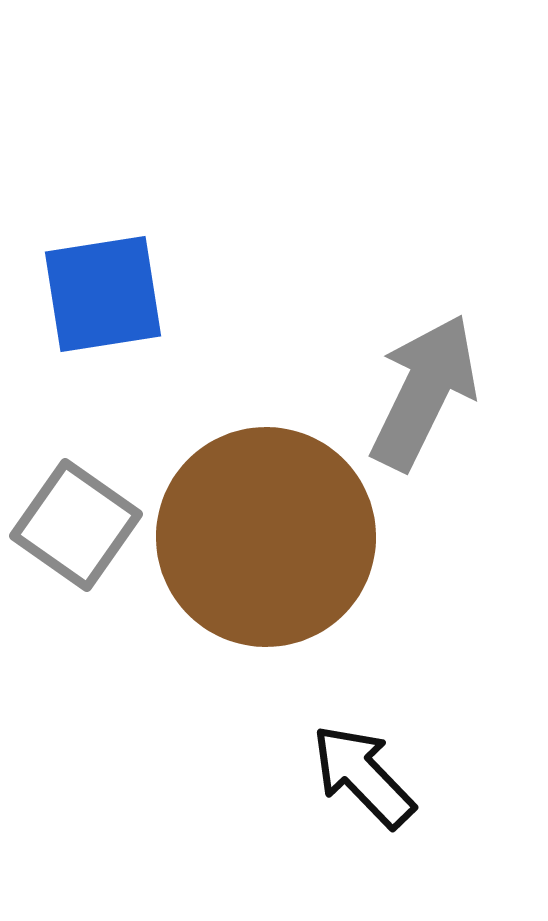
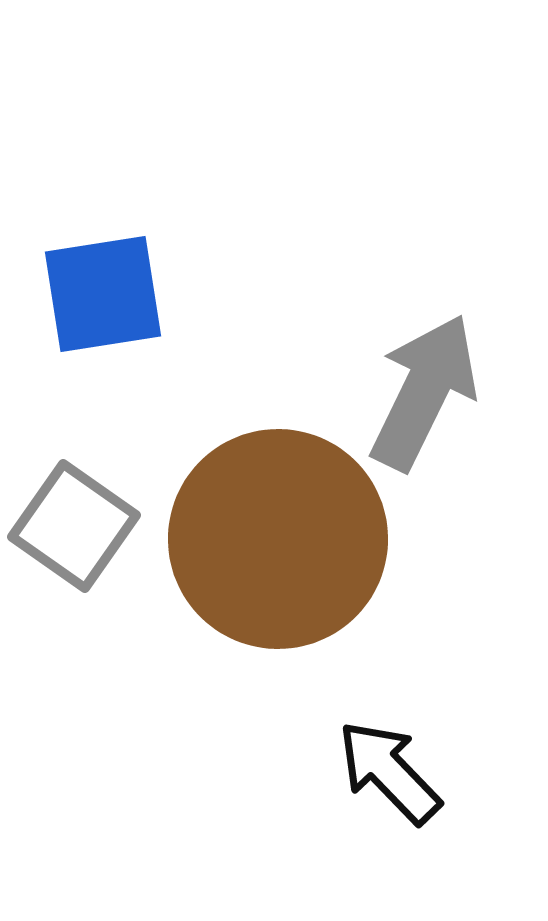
gray square: moved 2 px left, 1 px down
brown circle: moved 12 px right, 2 px down
black arrow: moved 26 px right, 4 px up
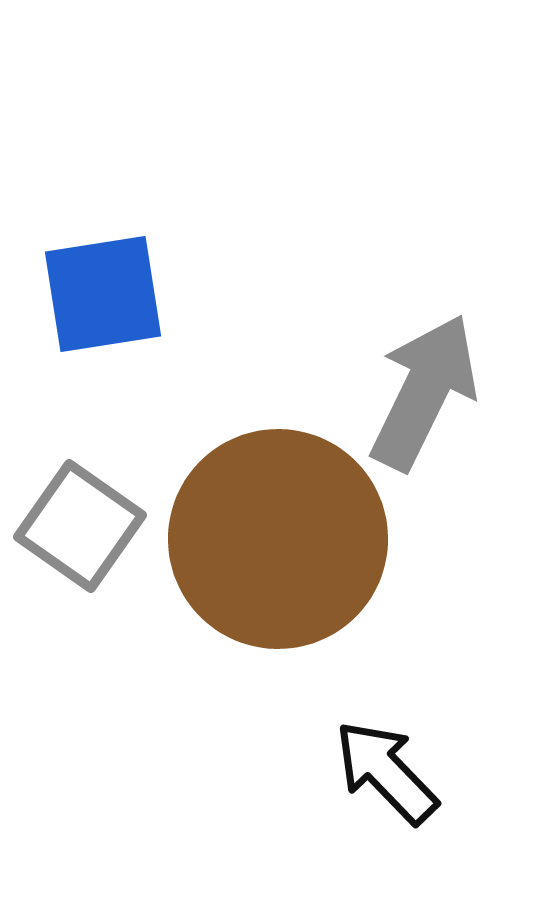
gray square: moved 6 px right
black arrow: moved 3 px left
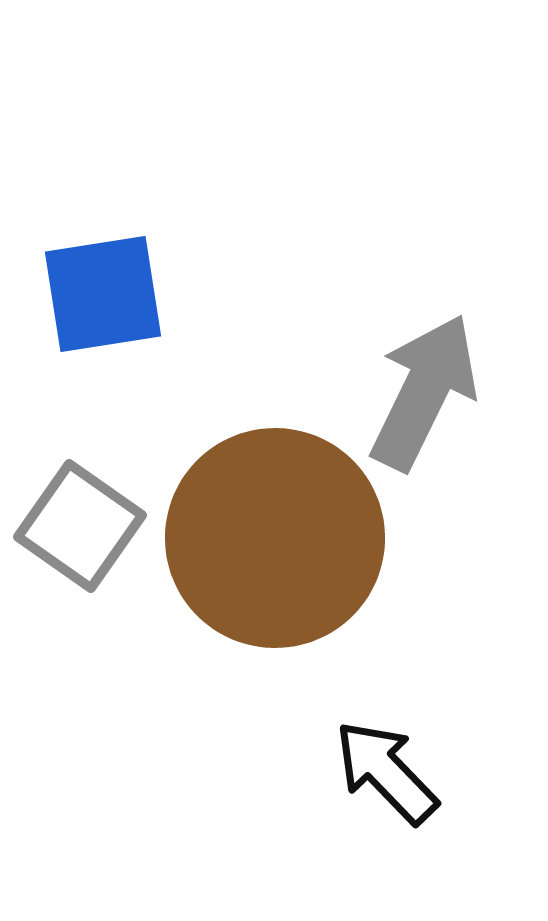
brown circle: moved 3 px left, 1 px up
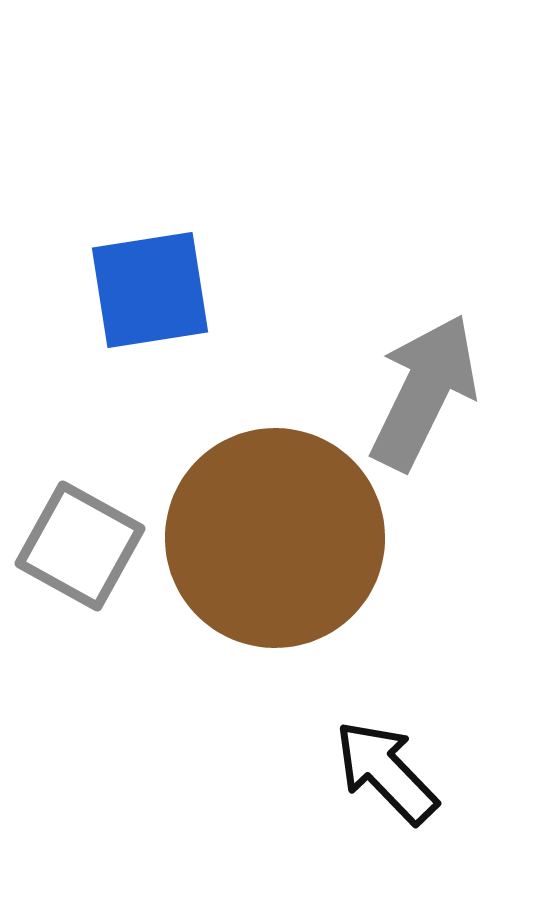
blue square: moved 47 px right, 4 px up
gray square: moved 20 px down; rotated 6 degrees counterclockwise
